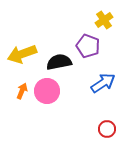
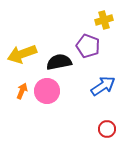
yellow cross: rotated 18 degrees clockwise
blue arrow: moved 3 px down
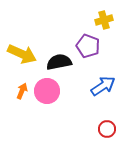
yellow arrow: rotated 136 degrees counterclockwise
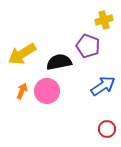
yellow arrow: rotated 124 degrees clockwise
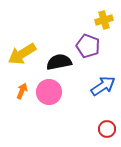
pink circle: moved 2 px right, 1 px down
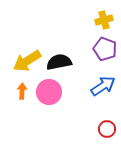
purple pentagon: moved 17 px right, 3 px down
yellow arrow: moved 5 px right, 7 px down
orange arrow: rotated 21 degrees counterclockwise
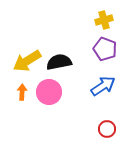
orange arrow: moved 1 px down
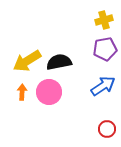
purple pentagon: rotated 30 degrees counterclockwise
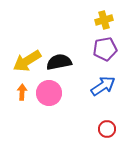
pink circle: moved 1 px down
